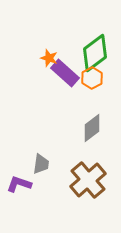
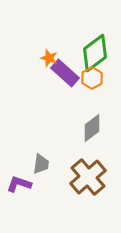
brown cross: moved 3 px up
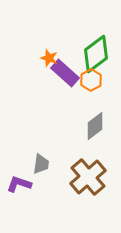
green diamond: moved 1 px right, 1 px down
orange hexagon: moved 1 px left, 2 px down
gray diamond: moved 3 px right, 2 px up
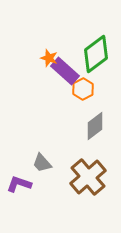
purple rectangle: moved 2 px up
orange hexagon: moved 8 px left, 9 px down
gray trapezoid: moved 1 px right, 1 px up; rotated 130 degrees clockwise
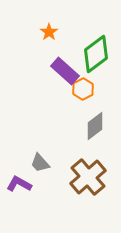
orange star: moved 26 px up; rotated 18 degrees clockwise
gray trapezoid: moved 2 px left
purple L-shape: rotated 10 degrees clockwise
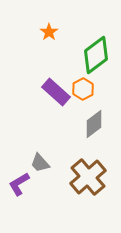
green diamond: moved 1 px down
purple rectangle: moved 9 px left, 21 px down
gray diamond: moved 1 px left, 2 px up
purple L-shape: rotated 60 degrees counterclockwise
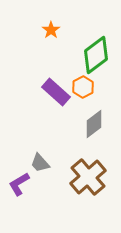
orange star: moved 2 px right, 2 px up
orange hexagon: moved 2 px up
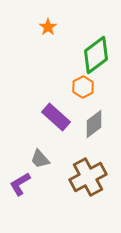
orange star: moved 3 px left, 3 px up
purple rectangle: moved 25 px down
gray trapezoid: moved 4 px up
brown cross: rotated 12 degrees clockwise
purple L-shape: moved 1 px right
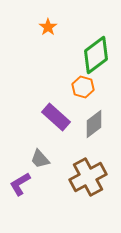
orange hexagon: rotated 15 degrees counterclockwise
